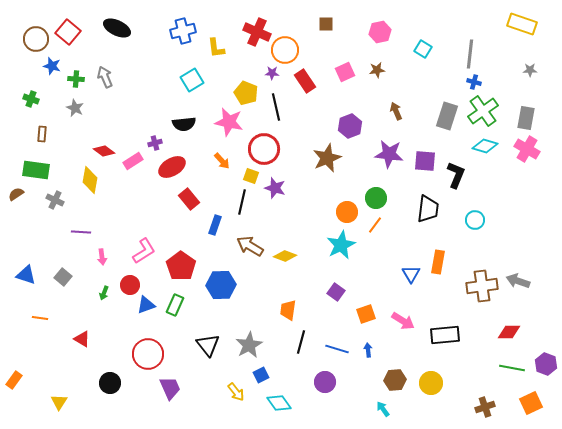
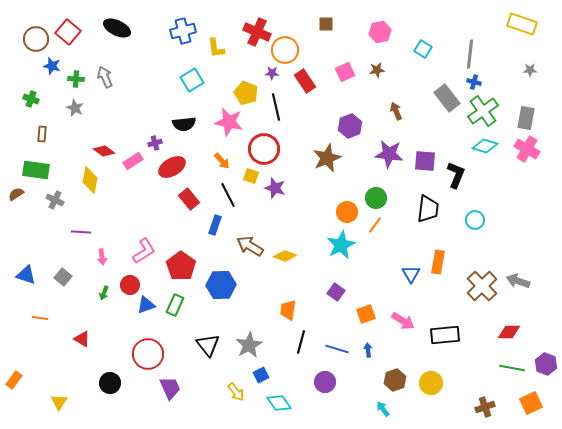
gray rectangle at (447, 116): moved 18 px up; rotated 56 degrees counterclockwise
black line at (242, 202): moved 14 px left, 7 px up; rotated 40 degrees counterclockwise
brown cross at (482, 286): rotated 36 degrees counterclockwise
brown hexagon at (395, 380): rotated 15 degrees counterclockwise
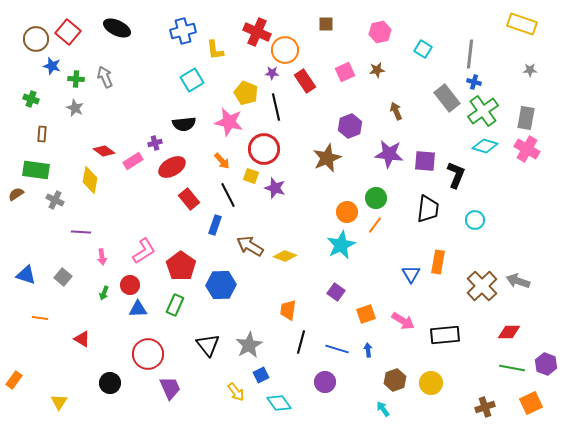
yellow L-shape at (216, 48): moved 1 px left, 2 px down
blue triangle at (146, 305): moved 8 px left, 4 px down; rotated 18 degrees clockwise
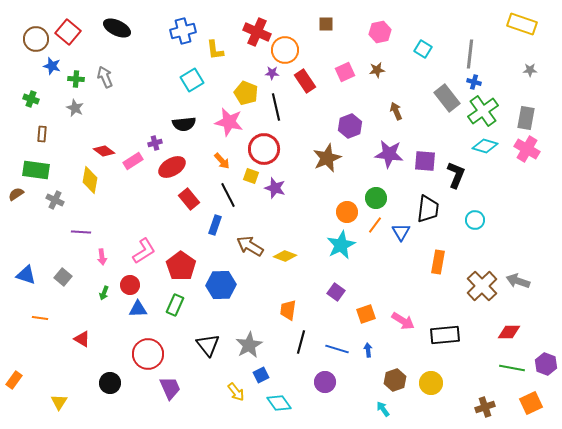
blue triangle at (411, 274): moved 10 px left, 42 px up
